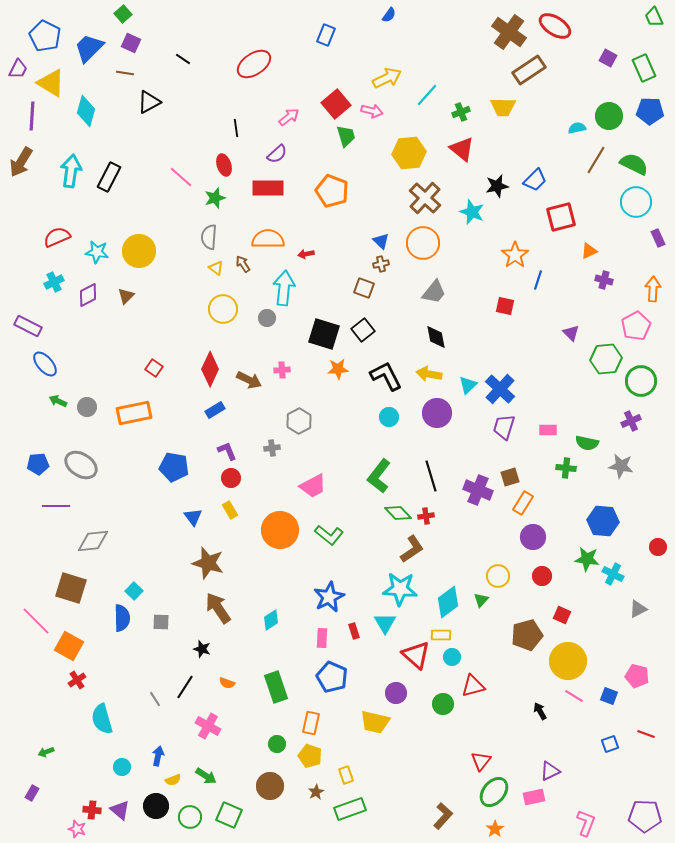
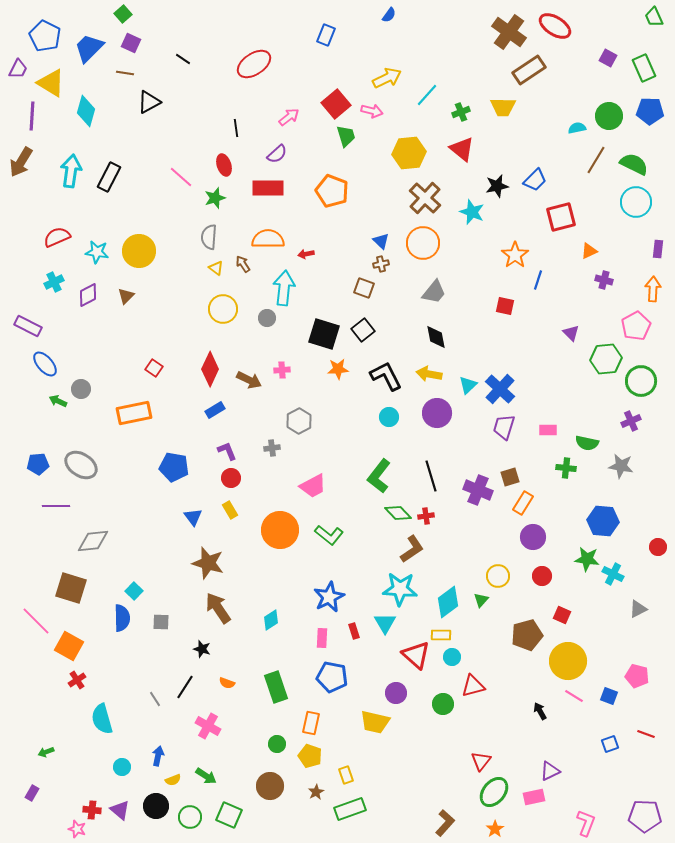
purple rectangle at (658, 238): moved 11 px down; rotated 30 degrees clockwise
gray circle at (87, 407): moved 6 px left, 18 px up
blue pentagon at (332, 677): rotated 12 degrees counterclockwise
brown L-shape at (443, 816): moved 2 px right, 7 px down
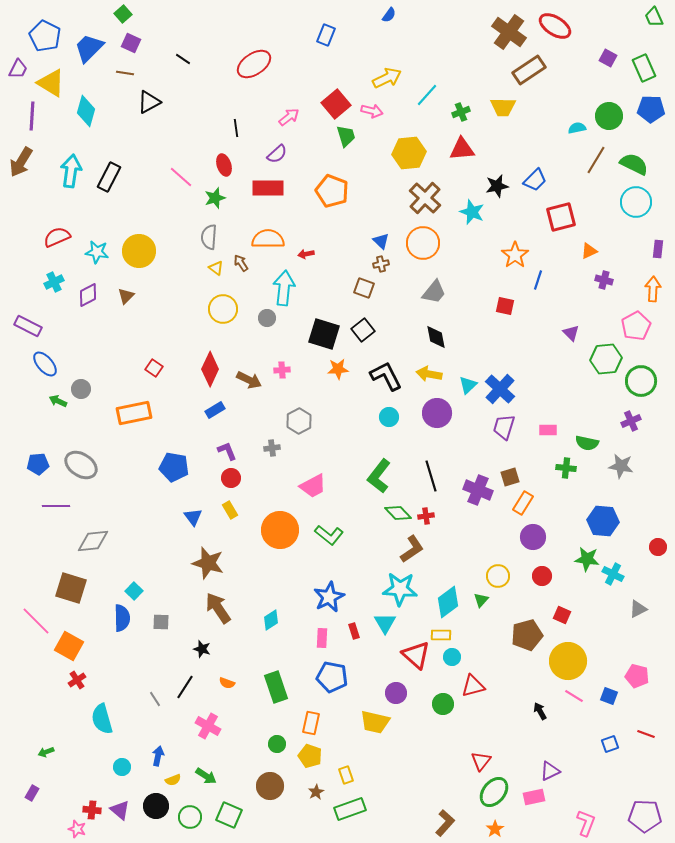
blue pentagon at (650, 111): moved 1 px right, 2 px up
red triangle at (462, 149): rotated 44 degrees counterclockwise
brown arrow at (243, 264): moved 2 px left, 1 px up
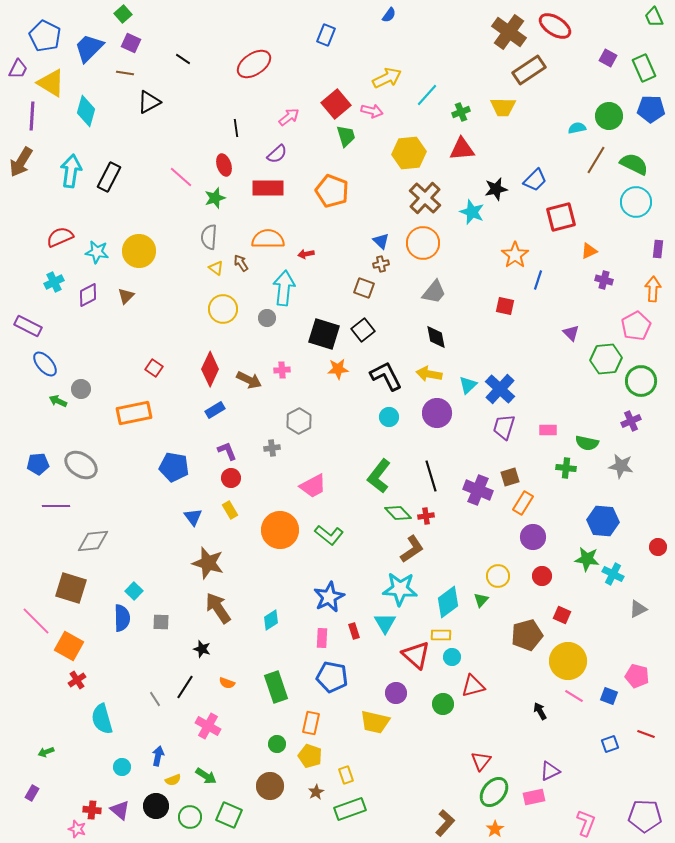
black star at (497, 186): moved 1 px left, 3 px down
red semicircle at (57, 237): moved 3 px right
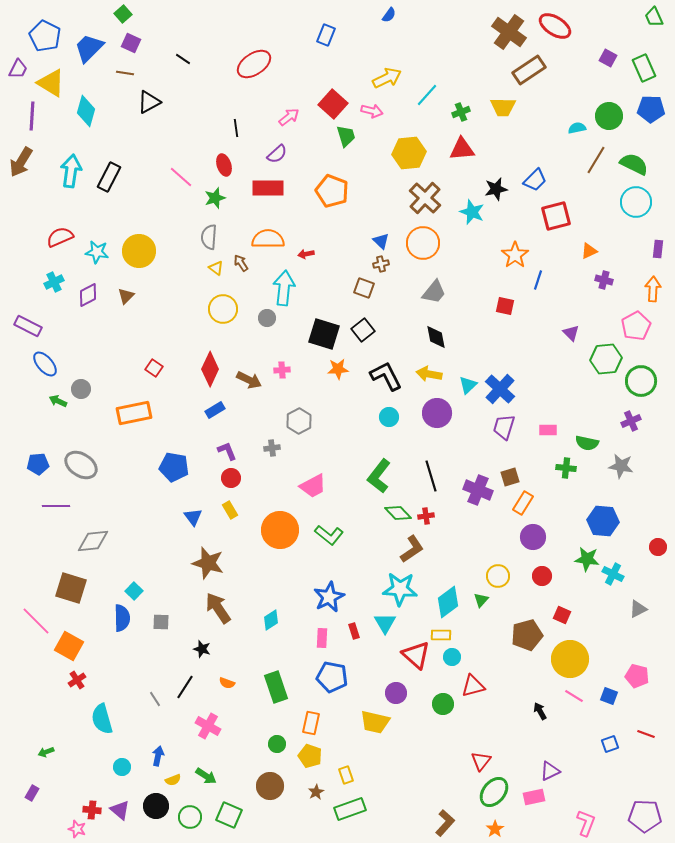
red square at (336, 104): moved 3 px left; rotated 8 degrees counterclockwise
red square at (561, 217): moved 5 px left, 1 px up
yellow circle at (568, 661): moved 2 px right, 2 px up
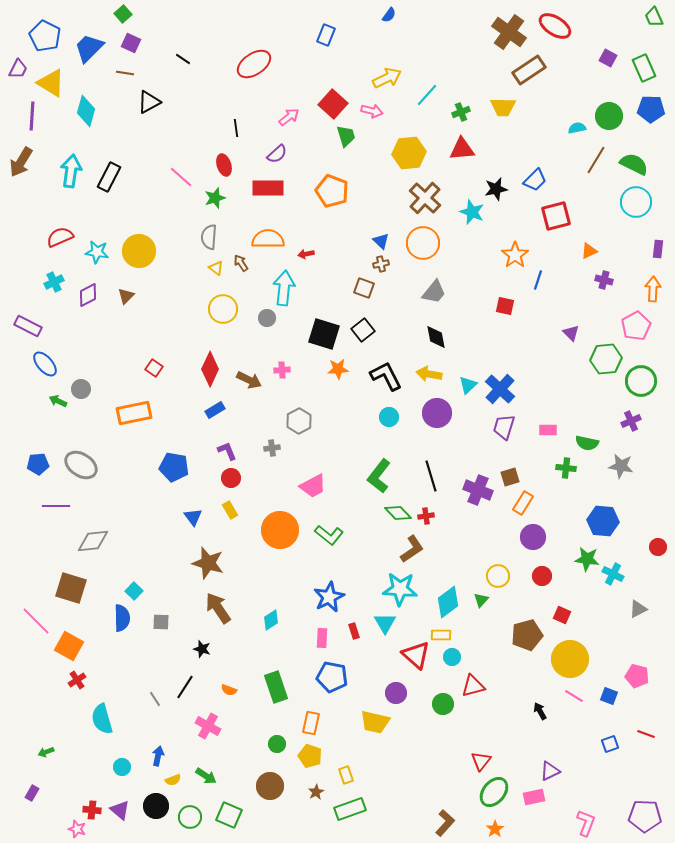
orange semicircle at (227, 683): moved 2 px right, 7 px down
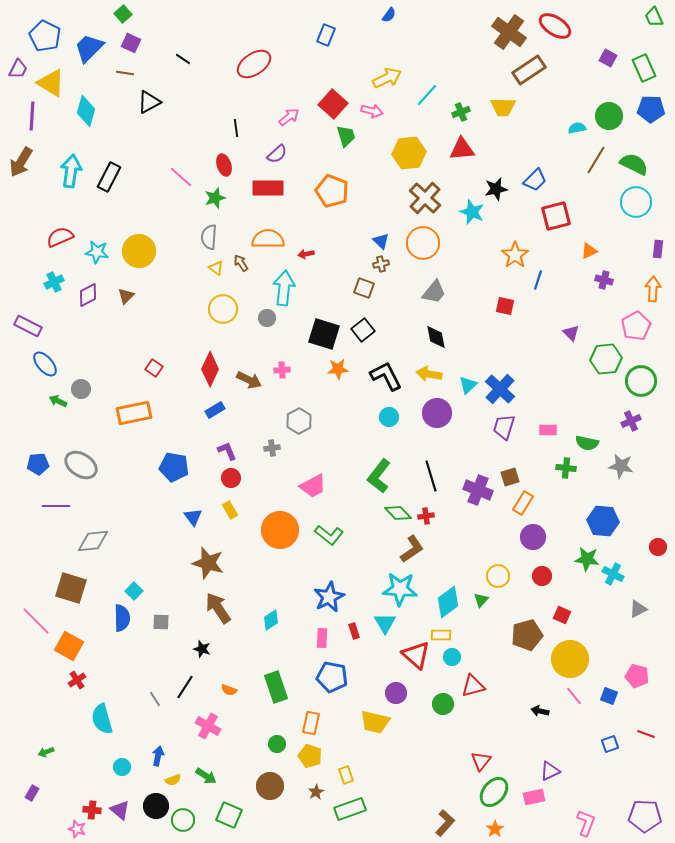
pink line at (574, 696): rotated 18 degrees clockwise
black arrow at (540, 711): rotated 48 degrees counterclockwise
green circle at (190, 817): moved 7 px left, 3 px down
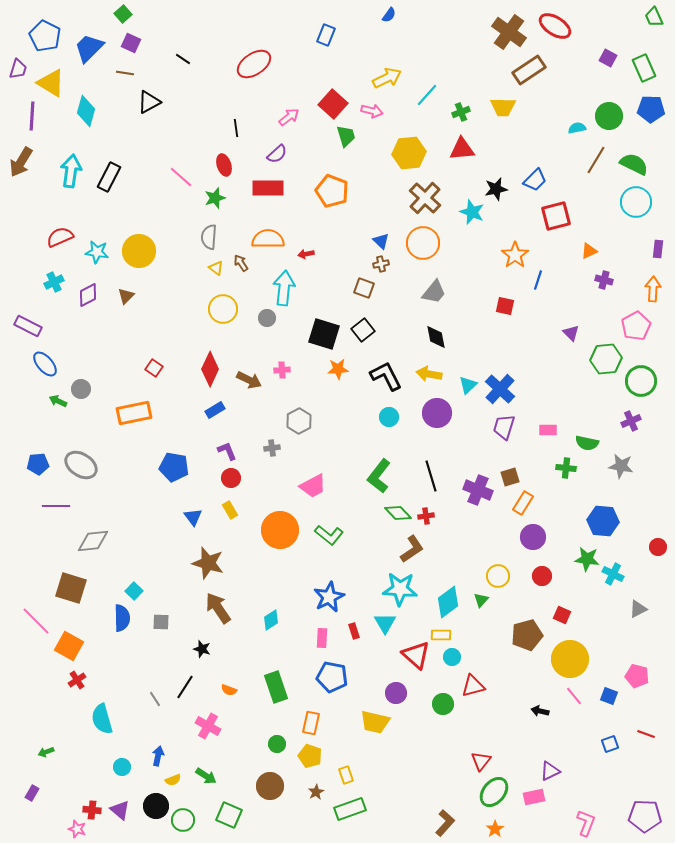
purple trapezoid at (18, 69): rotated 10 degrees counterclockwise
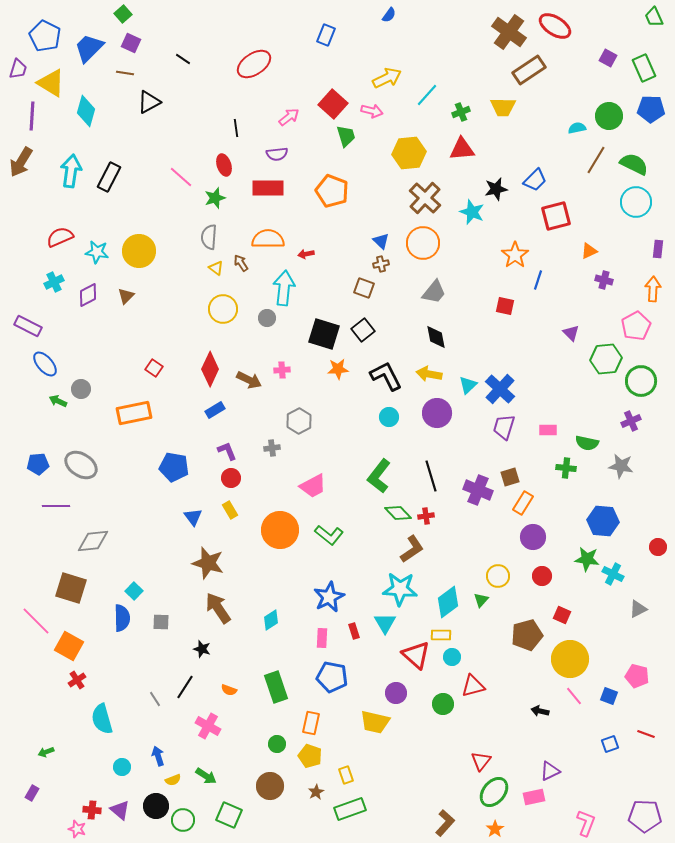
purple semicircle at (277, 154): rotated 35 degrees clockwise
blue arrow at (158, 756): rotated 30 degrees counterclockwise
